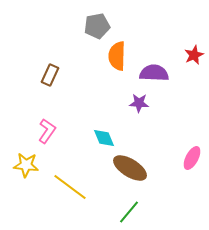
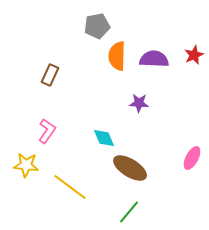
purple semicircle: moved 14 px up
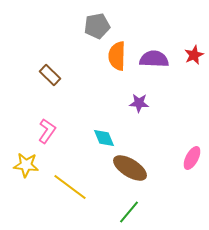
brown rectangle: rotated 70 degrees counterclockwise
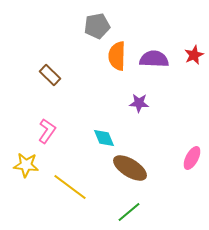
green line: rotated 10 degrees clockwise
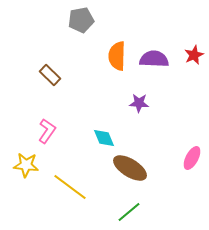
gray pentagon: moved 16 px left, 6 px up
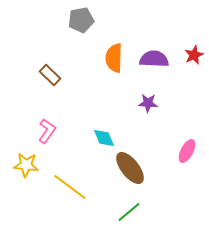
orange semicircle: moved 3 px left, 2 px down
purple star: moved 9 px right
pink ellipse: moved 5 px left, 7 px up
brown ellipse: rotated 20 degrees clockwise
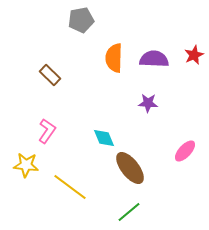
pink ellipse: moved 2 px left; rotated 15 degrees clockwise
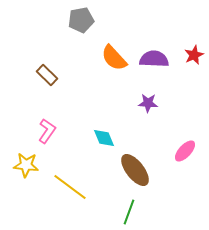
orange semicircle: rotated 44 degrees counterclockwise
brown rectangle: moved 3 px left
brown ellipse: moved 5 px right, 2 px down
green line: rotated 30 degrees counterclockwise
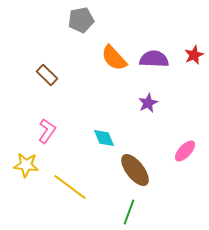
purple star: rotated 30 degrees counterclockwise
